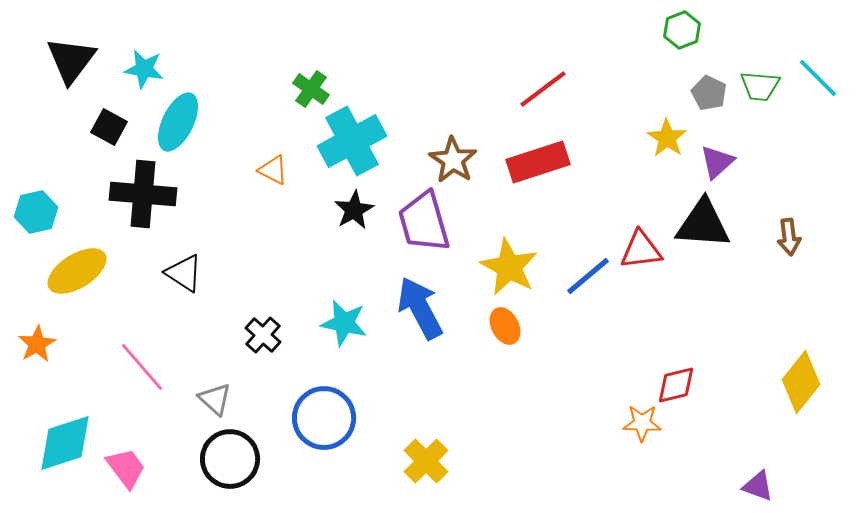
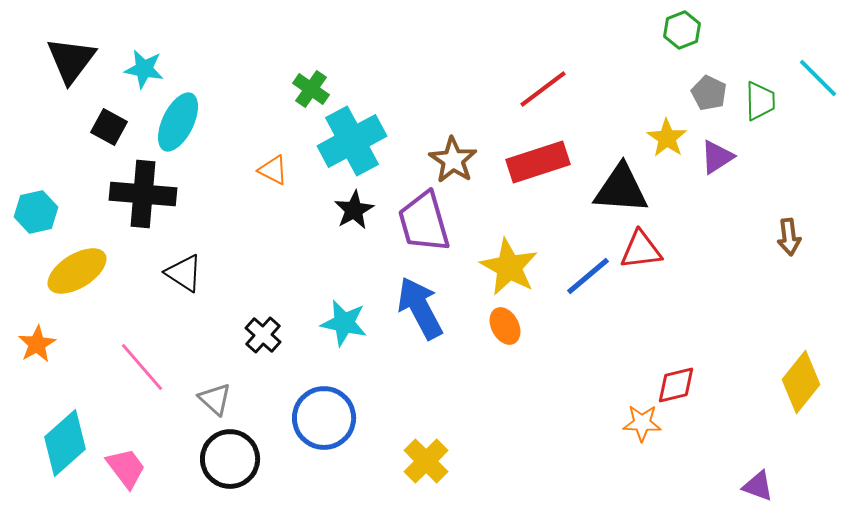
green trapezoid at (760, 86): moved 15 px down; rotated 96 degrees counterclockwise
purple triangle at (717, 162): moved 5 px up; rotated 9 degrees clockwise
black triangle at (703, 224): moved 82 px left, 35 px up
cyan diamond at (65, 443): rotated 24 degrees counterclockwise
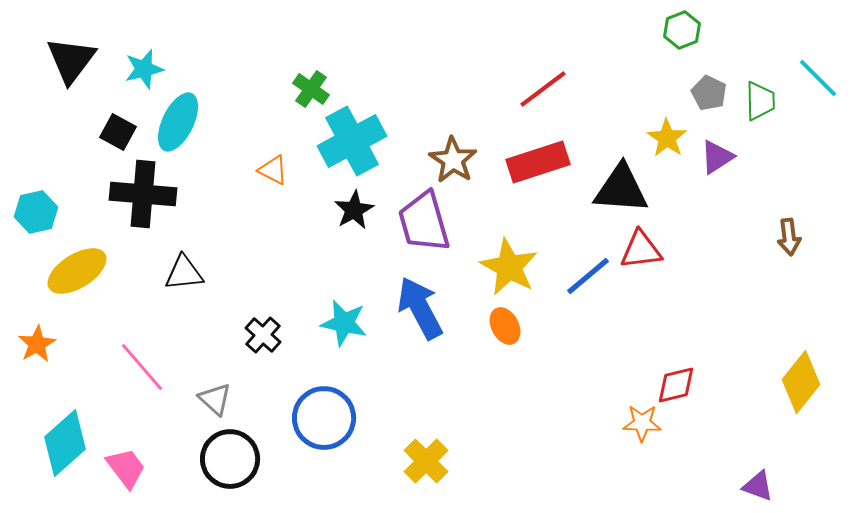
cyan star at (144, 69): rotated 24 degrees counterclockwise
black square at (109, 127): moved 9 px right, 5 px down
black triangle at (184, 273): rotated 39 degrees counterclockwise
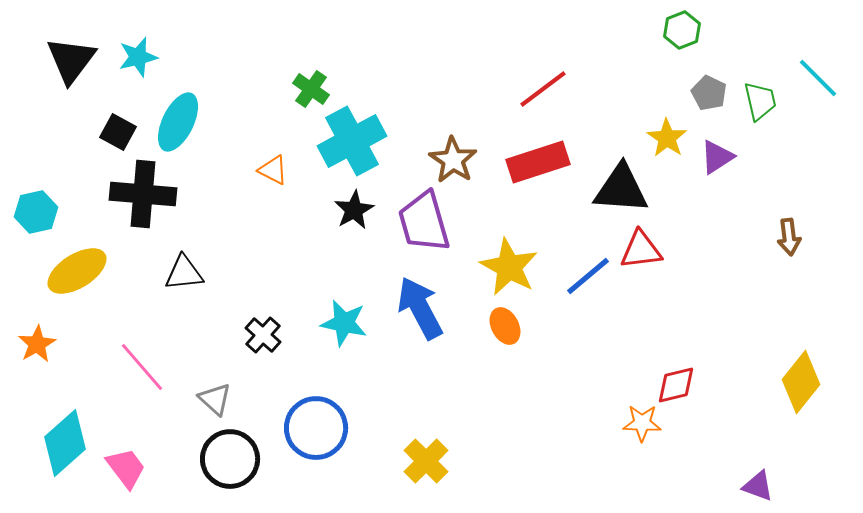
cyan star at (144, 69): moved 6 px left, 12 px up
green trapezoid at (760, 101): rotated 12 degrees counterclockwise
blue circle at (324, 418): moved 8 px left, 10 px down
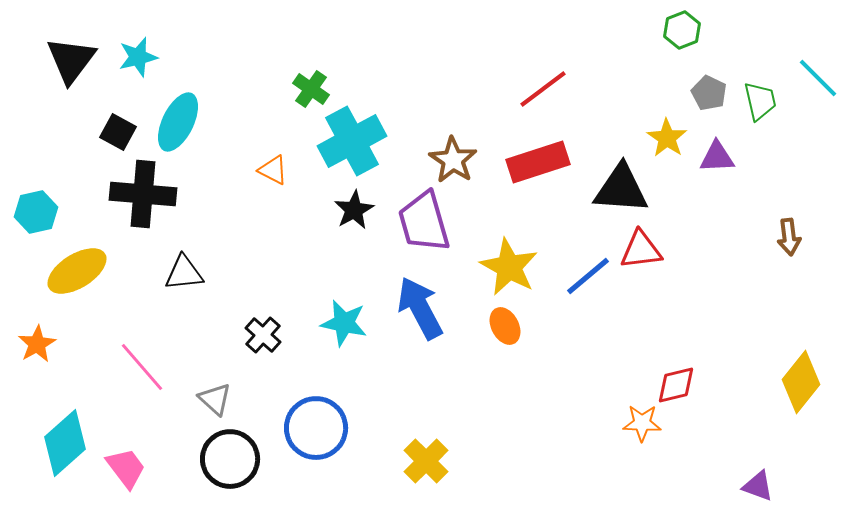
purple triangle at (717, 157): rotated 30 degrees clockwise
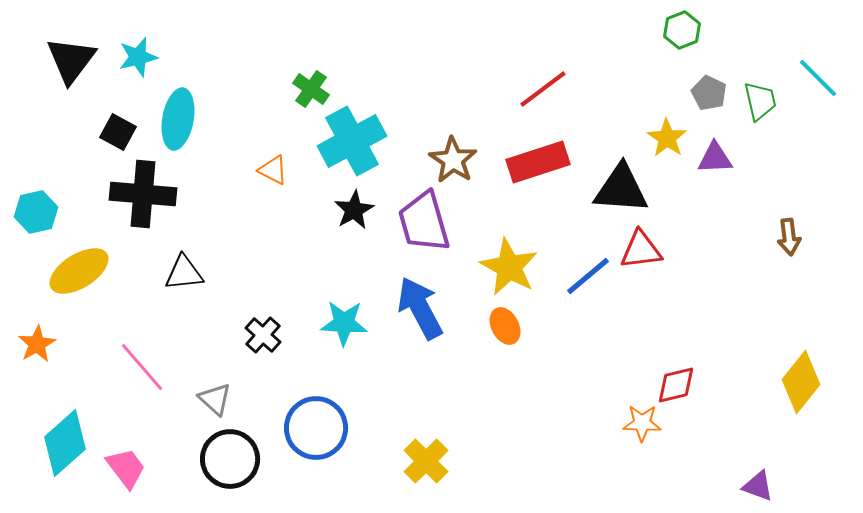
cyan ellipse at (178, 122): moved 3 px up; rotated 16 degrees counterclockwise
purple triangle at (717, 157): moved 2 px left, 1 px down
yellow ellipse at (77, 271): moved 2 px right
cyan star at (344, 323): rotated 9 degrees counterclockwise
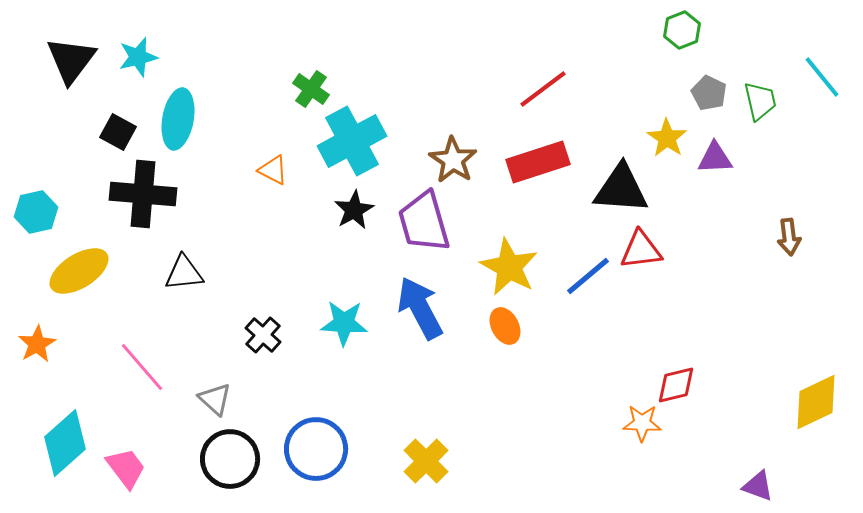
cyan line at (818, 78): moved 4 px right, 1 px up; rotated 6 degrees clockwise
yellow diamond at (801, 382): moved 15 px right, 20 px down; rotated 26 degrees clockwise
blue circle at (316, 428): moved 21 px down
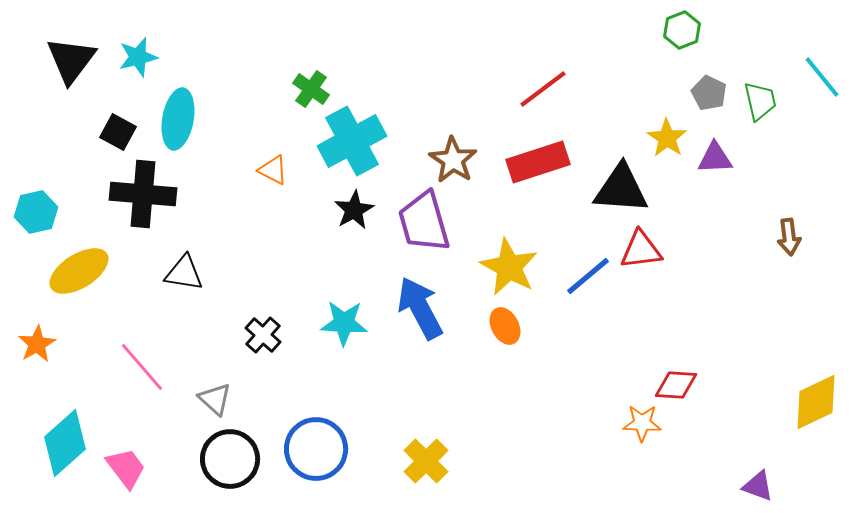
black triangle at (184, 273): rotated 15 degrees clockwise
red diamond at (676, 385): rotated 18 degrees clockwise
